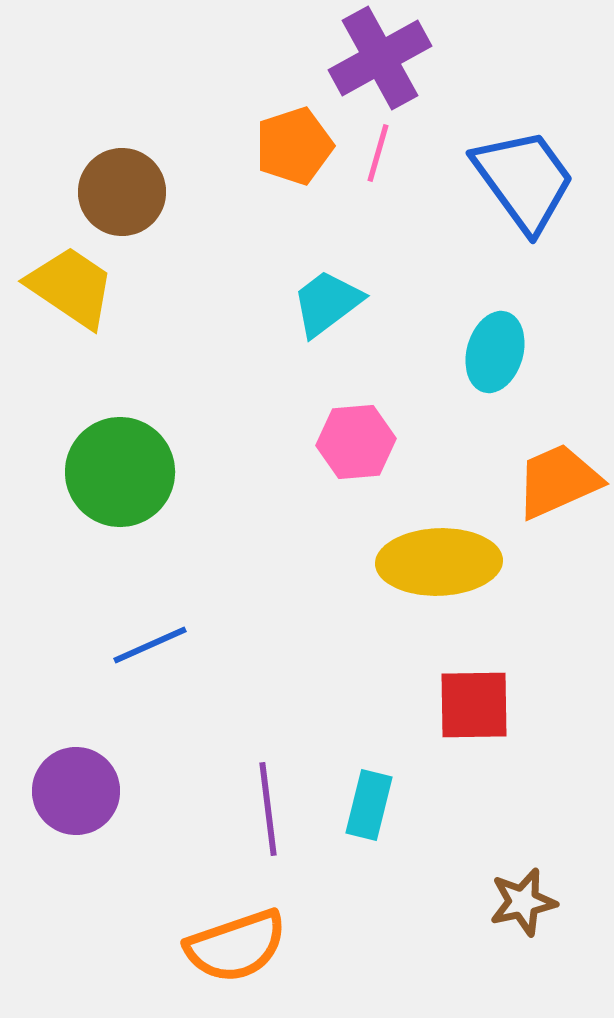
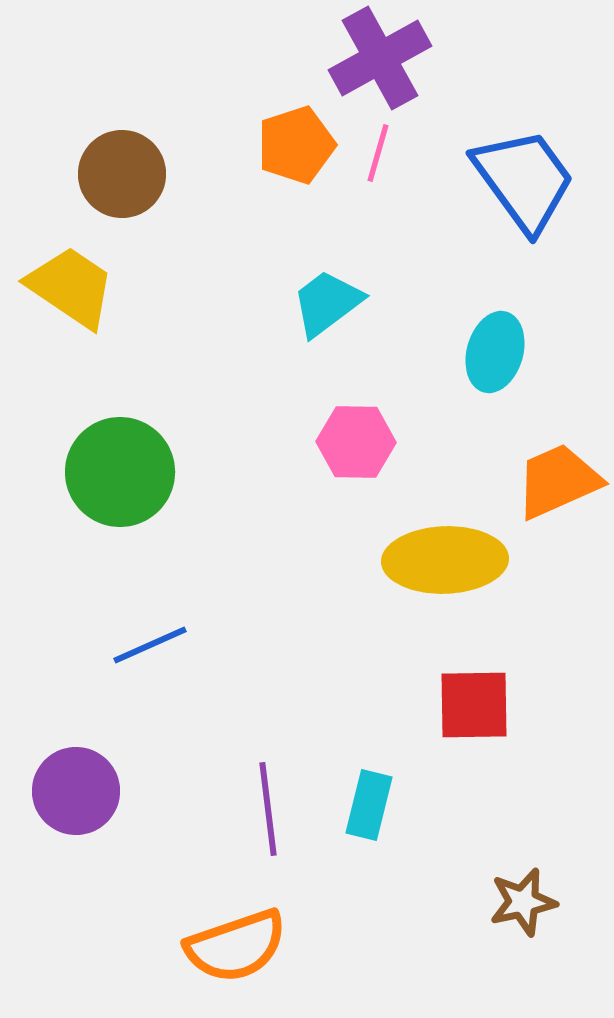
orange pentagon: moved 2 px right, 1 px up
brown circle: moved 18 px up
pink hexagon: rotated 6 degrees clockwise
yellow ellipse: moved 6 px right, 2 px up
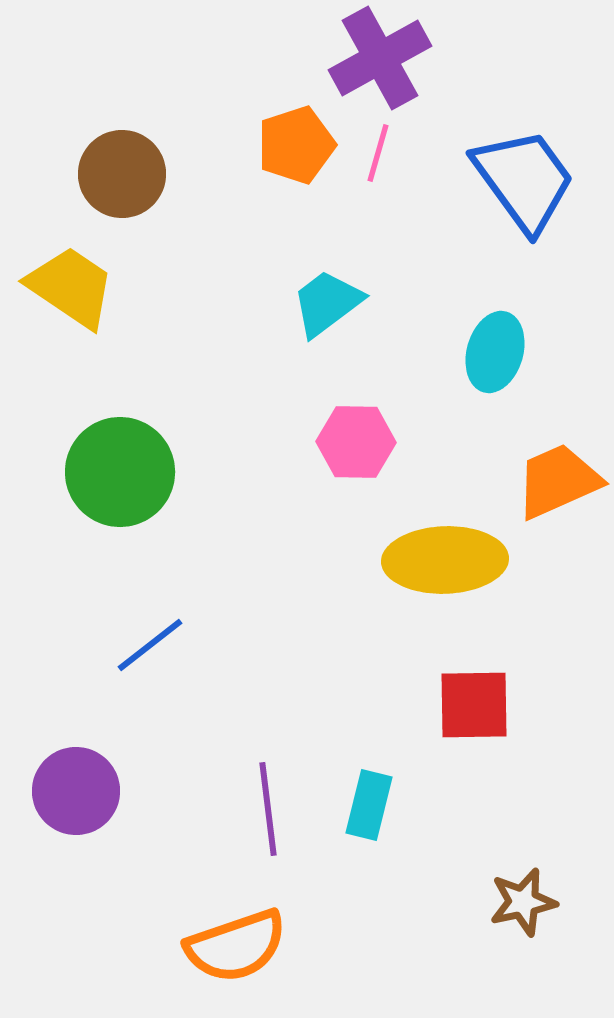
blue line: rotated 14 degrees counterclockwise
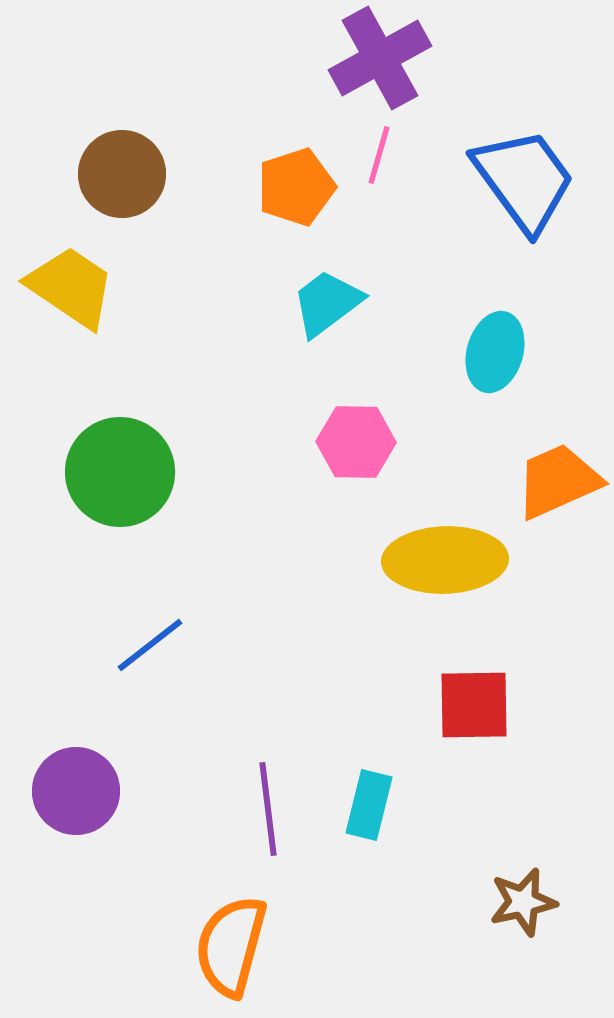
orange pentagon: moved 42 px down
pink line: moved 1 px right, 2 px down
orange semicircle: moved 5 px left; rotated 124 degrees clockwise
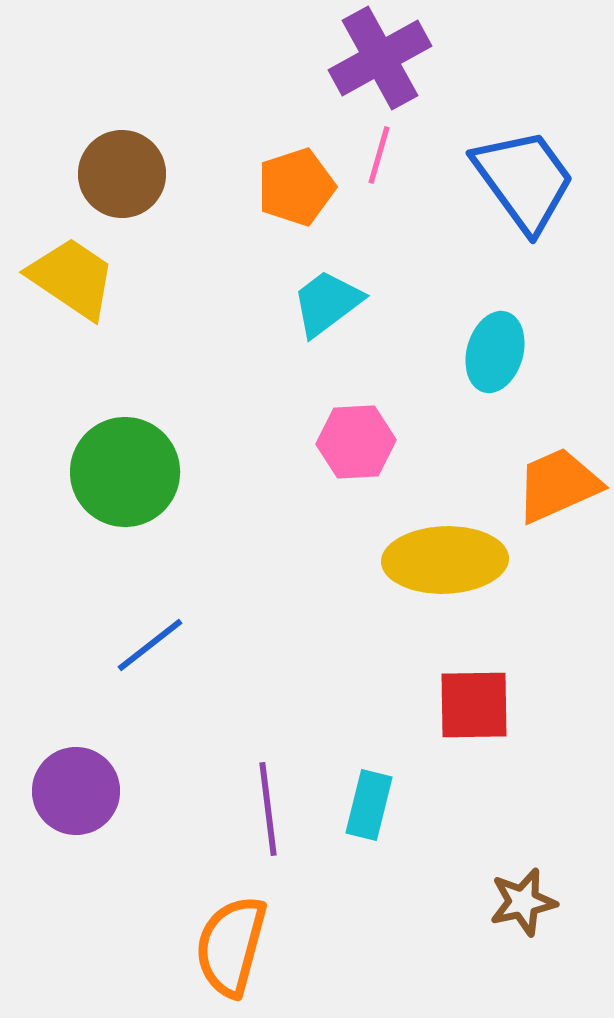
yellow trapezoid: moved 1 px right, 9 px up
pink hexagon: rotated 4 degrees counterclockwise
green circle: moved 5 px right
orange trapezoid: moved 4 px down
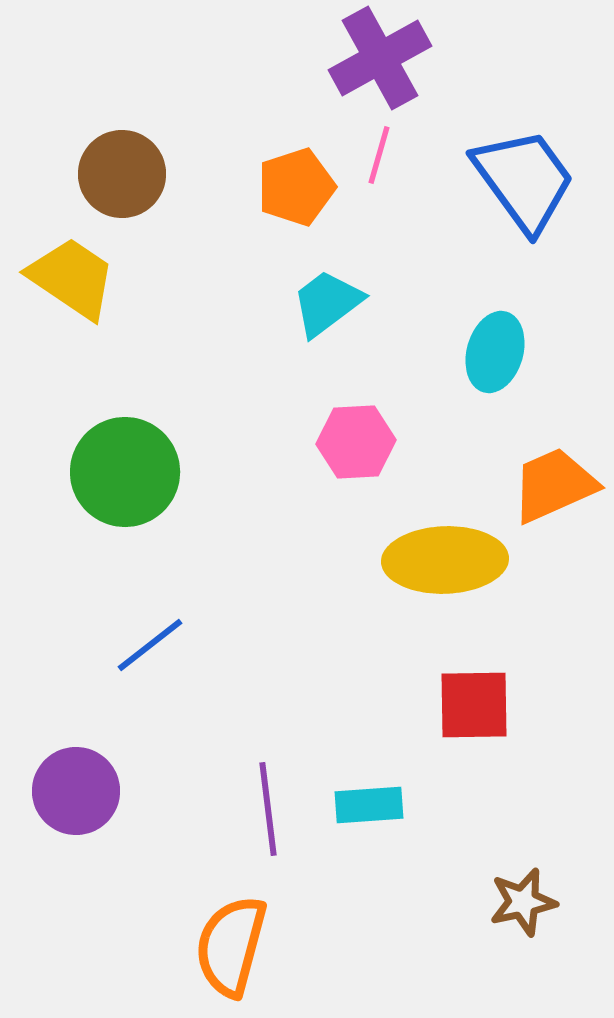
orange trapezoid: moved 4 px left
cyan rectangle: rotated 72 degrees clockwise
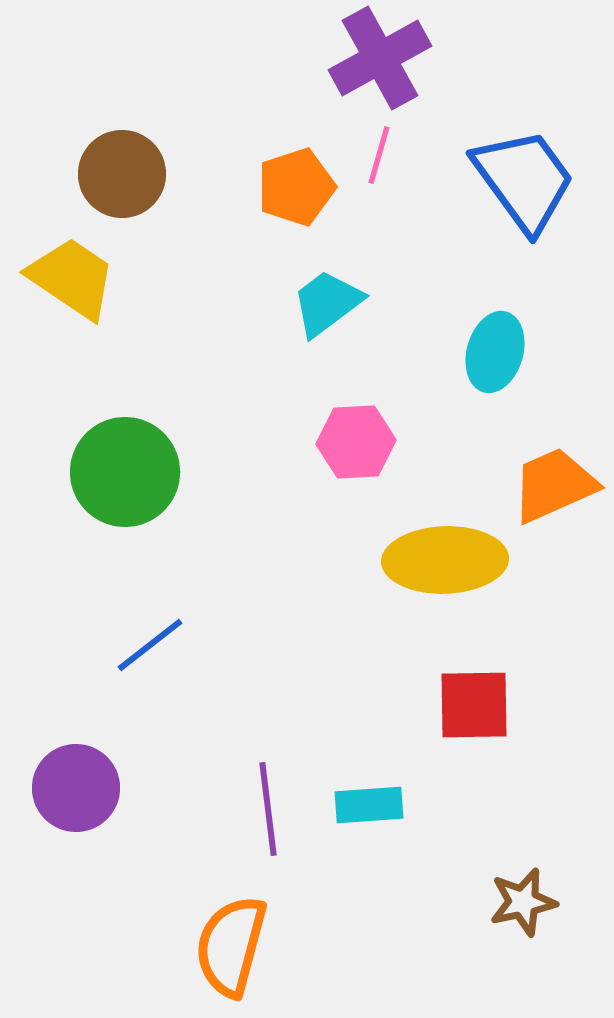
purple circle: moved 3 px up
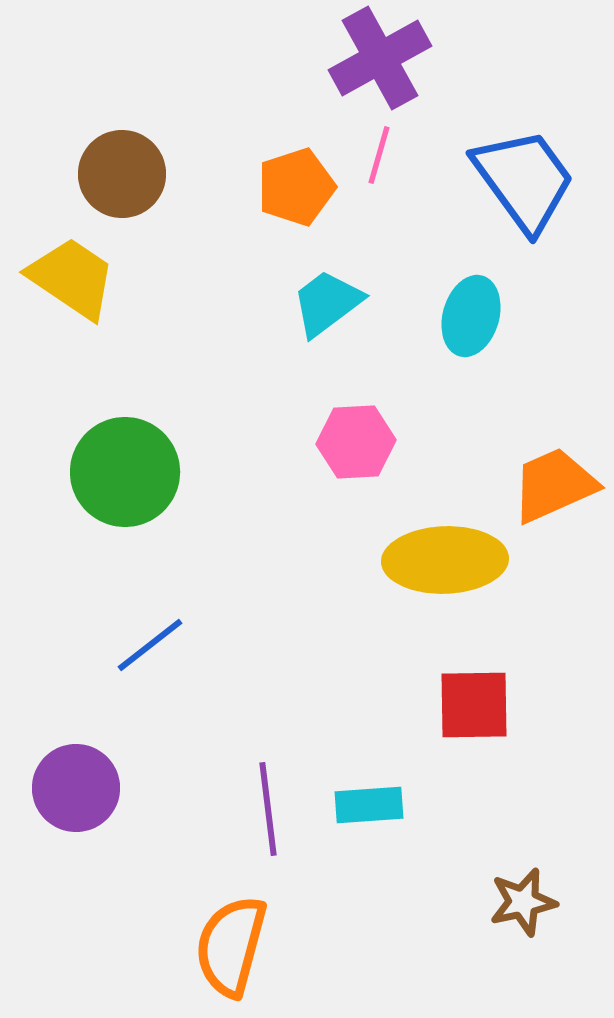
cyan ellipse: moved 24 px left, 36 px up
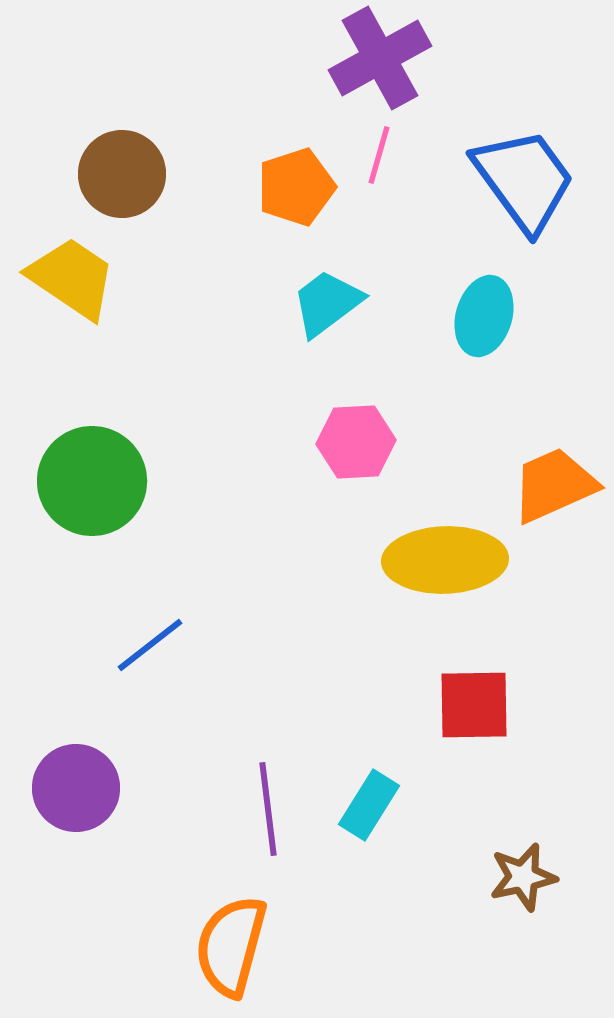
cyan ellipse: moved 13 px right
green circle: moved 33 px left, 9 px down
cyan rectangle: rotated 54 degrees counterclockwise
brown star: moved 25 px up
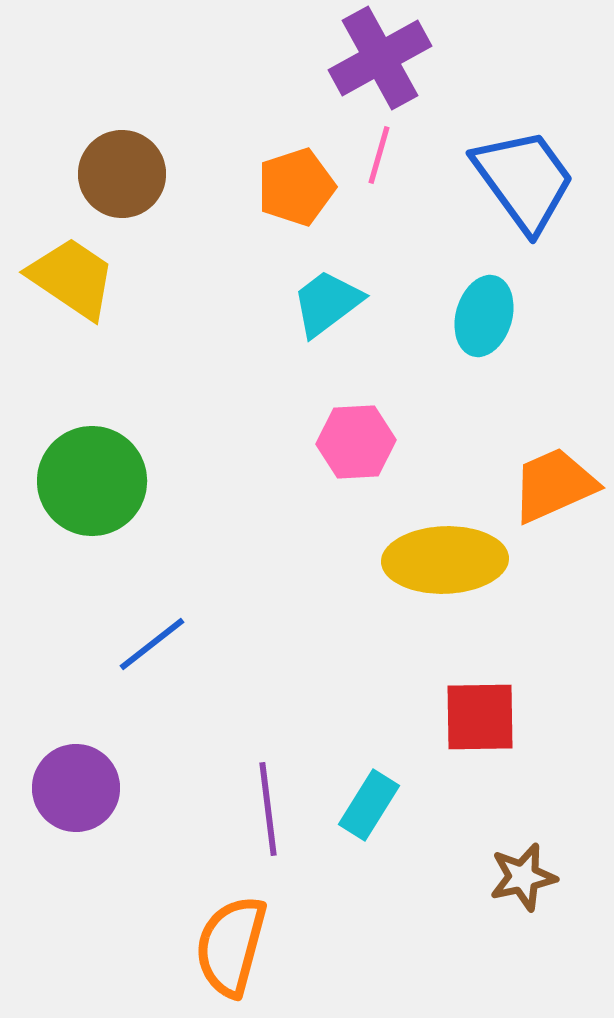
blue line: moved 2 px right, 1 px up
red square: moved 6 px right, 12 px down
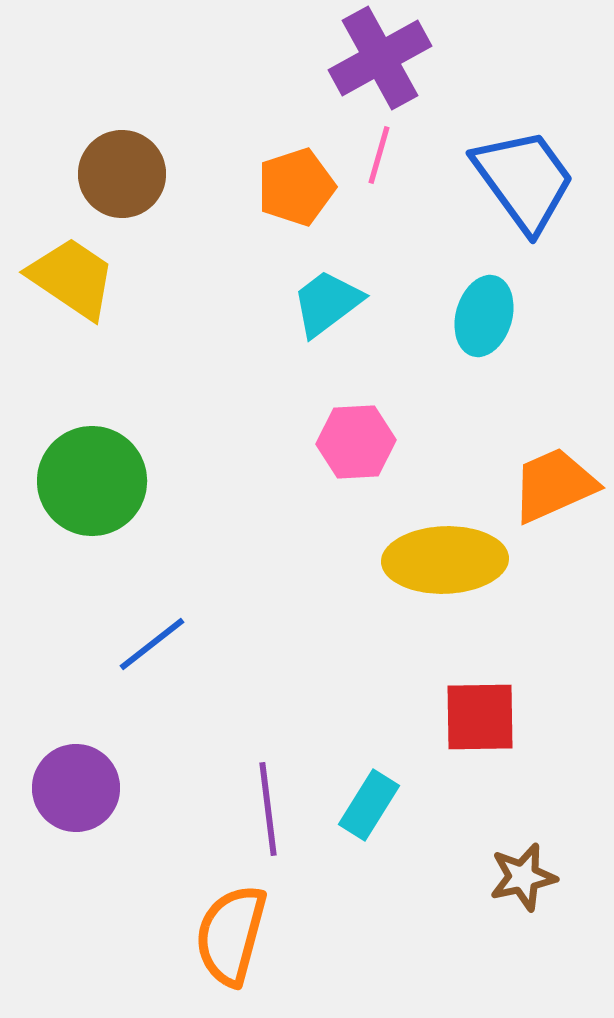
orange semicircle: moved 11 px up
